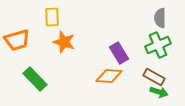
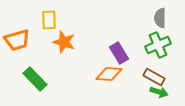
yellow rectangle: moved 3 px left, 3 px down
orange diamond: moved 2 px up
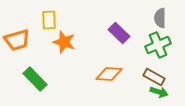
purple rectangle: moved 20 px up; rotated 15 degrees counterclockwise
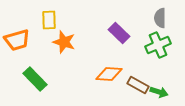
brown rectangle: moved 16 px left, 8 px down
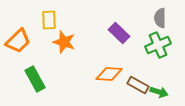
orange trapezoid: moved 1 px right, 1 px down; rotated 28 degrees counterclockwise
green rectangle: rotated 15 degrees clockwise
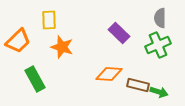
orange star: moved 2 px left, 5 px down
brown rectangle: rotated 15 degrees counterclockwise
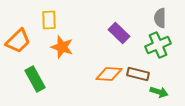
brown rectangle: moved 11 px up
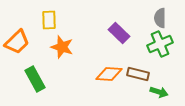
orange trapezoid: moved 1 px left, 1 px down
green cross: moved 2 px right, 1 px up
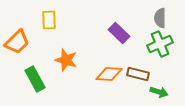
orange star: moved 4 px right, 13 px down
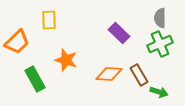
brown rectangle: moved 1 px right, 1 px down; rotated 45 degrees clockwise
